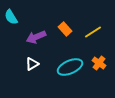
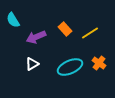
cyan semicircle: moved 2 px right, 3 px down
yellow line: moved 3 px left, 1 px down
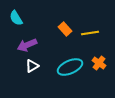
cyan semicircle: moved 3 px right, 2 px up
yellow line: rotated 24 degrees clockwise
purple arrow: moved 9 px left, 8 px down
white triangle: moved 2 px down
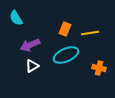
orange rectangle: rotated 64 degrees clockwise
purple arrow: moved 3 px right
orange cross: moved 5 px down; rotated 24 degrees counterclockwise
cyan ellipse: moved 4 px left, 12 px up
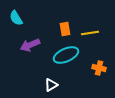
orange rectangle: rotated 32 degrees counterclockwise
white triangle: moved 19 px right, 19 px down
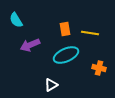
cyan semicircle: moved 2 px down
yellow line: rotated 18 degrees clockwise
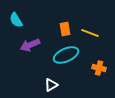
yellow line: rotated 12 degrees clockwise
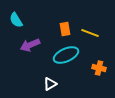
white triangle: moved 1 px left, 1 px up
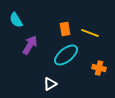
purple arrow: rotated 144 degrees clockwise
cyan ellipse: rotated 15 degrees counterclockwise
